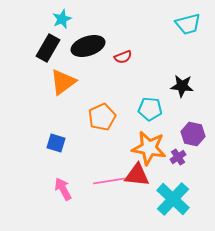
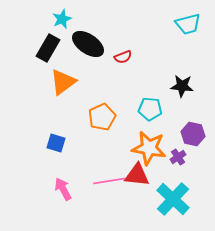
black ellipse: moved 2 px up; rotated 52 degrees clockwise
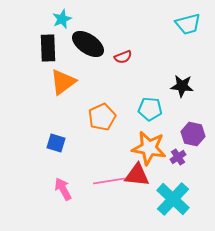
black rectangle: rotated 32 degrees counterclockwise
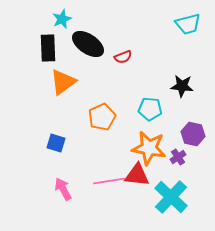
cyan cross: moved 2 px left, 2 px up
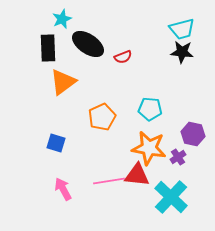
cyan trapezoid: moved 6 px left, 5 px down
black star: moved 34 px up
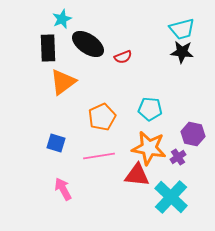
pink line: moved 10 px left, 25 px up
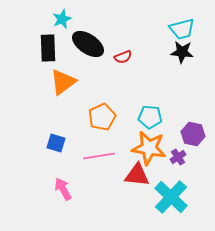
cyan pentagon: moved 8 px down
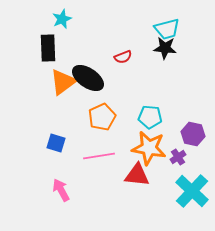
cyan trapezoid: moved 15 px left
black ellipse: moved 34 px down
black star: moved 17 px left, 4 px up
pink arrow: moved 2 px left, 1 px down
cyan cross: moved 21 px right, 6 px up
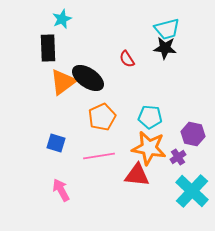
red semicircle: moved 4 px right, 2 px down; rotated 78 degrees clockwise
